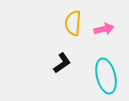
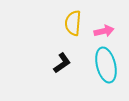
pink arrow: moved 2 px down
cyan ellipse: moved 11 px up
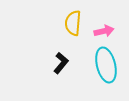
black L-shape: moved 1 px left; rotated 15 degrees counterclockwise
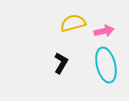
yellow semicircle: rotated 70 degrees clockwise
black L-shape: rotated 10 degrees counterclockwise
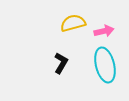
cyan ellipse: moved 1 px left
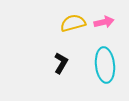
pink arrow: moved 9 px up
cyan ellipse: rotated 8 degrees clockwise
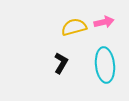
yellow semicircle: moved 1 px right, 4 px down
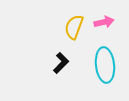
yellow semicircle: rotated 55 degrees counterclockwise
black L-shape: rotated 15 degrees clockwise
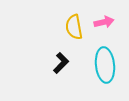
yellow semicircle: rotated 30 degrees counterclockwise
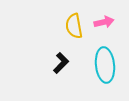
yellow semicircle: moved 1 px up
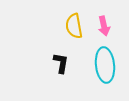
pink arrow: moved 4 px down; rotated 90 degrees clockwise
black L-shape: rotated 35 degrees counterclockwise
